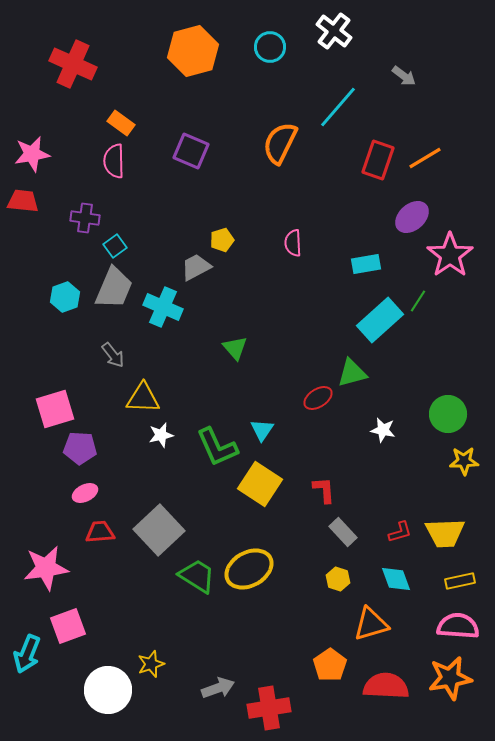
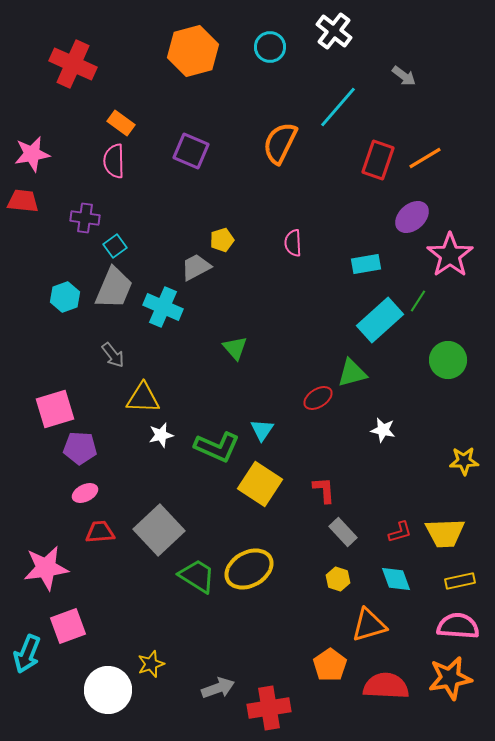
green circle at (448, 414): moved 54 px up
green L-shape at (217, 447): rotated 42 degrees counterclockwise
orange triangle at (371, 624): moved 2 px left, 1 px down
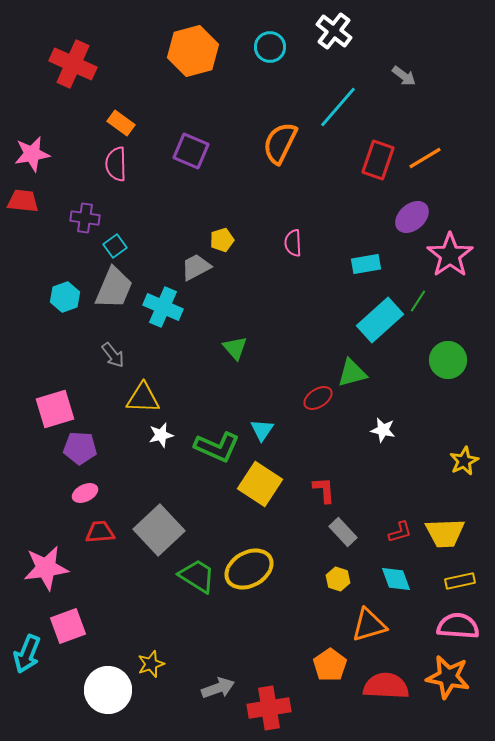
pink semicircle at (114, 161): moved 2 px right, 3 px down
yellow star at (464, 461): rotated 24 degrees counterclockwise
orange star at (450, 678): moved 2 px left, 1 px up; rotated 21 degrees clockwise
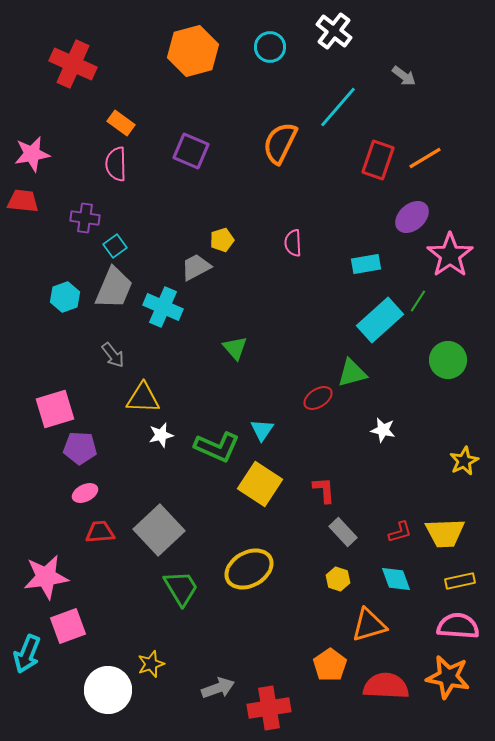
pink star at (46, 568): moved 9 px down
green trapezoid at (197, 576): moved 16 px left, 12 px down; rotated 27 degrees clockwise
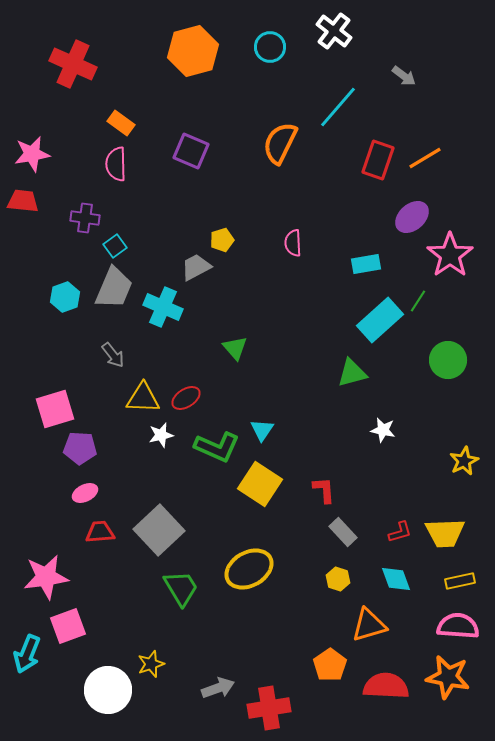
red ellipse at (318, 398): moved 132 px left
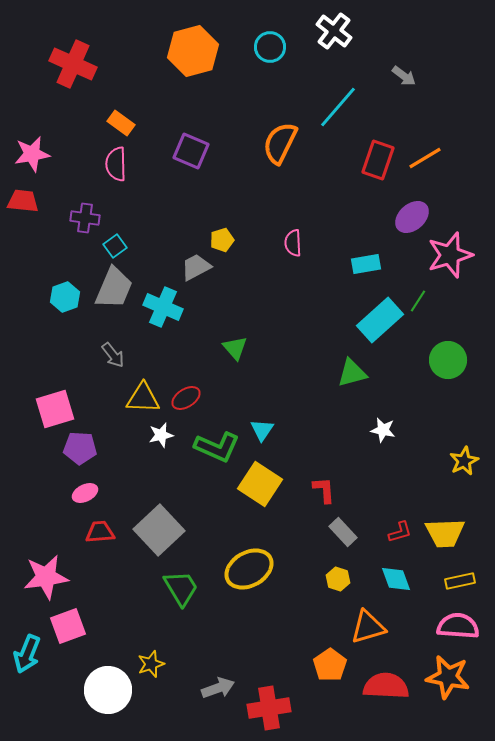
pink star at (450, 255): rotated 18 degrees clockwise
orange triangle at (369, 625): moved 1 px left, 2 px down
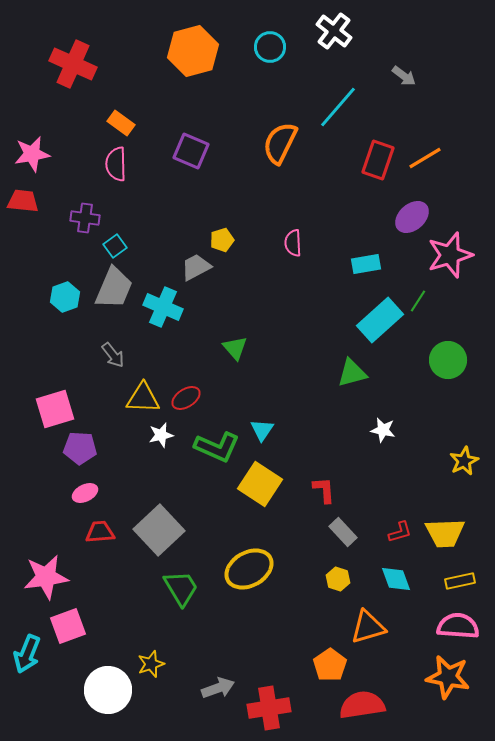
red semicircle at (386, 686): moved 24 px left, 19 px down; rotated 12 degrees counterclockwise
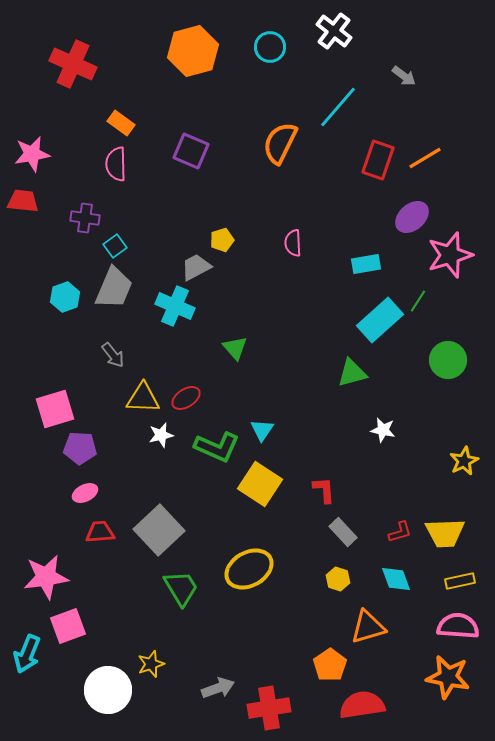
cyan cross at (163, 307): moved 12 px right, 1 px up
